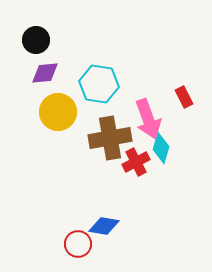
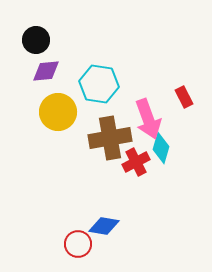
purple diamond: moved 1 px right, 2 px up
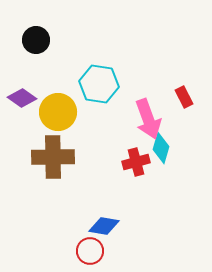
purple diamond: moved 24 px left, 27 px down; rotated 40 degrees clockwise
brown cross: moved 57 px left, 19 px down; rotated 9 degrees clockwise
red cross: rotated 12 degrees clockwise
red circle: moved 12 px right, 7 px down
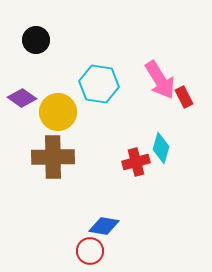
pink arrow: moved 12 px right, 39 px up; rotated 12 degrees counterclockwise
